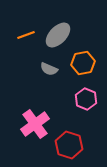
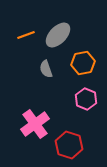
gray semicircle: moved 3 px left; rotated 48 degrees clockwise
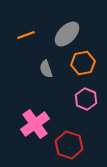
gray ellipse: moved 9 px right, 1 px up
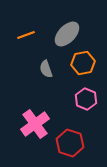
red hexagon: moved 1 px right, 2 px up
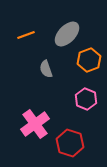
orange hexagon: moved 6 px right, 3 px up; rotated 10 degrees counterclockwise
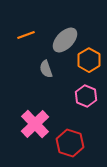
gray ellipse: moved 2 px left, 6 px down
orange hexagon: rotated 10 degrees counterclockwise
pink hexagon: moved 3 px up
pink cross: rotated 8 degrees counterclockwise
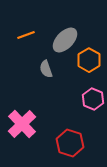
pink hexagon: moved 7 px right, 3 px down
pink cross: moved 13 px left
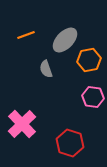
orange hexagon: rotated 20 degrees clockwise
pink hexagon: moved 2 px up; rotated 15 degrees counterclockwise
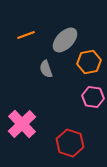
orange hexagon: moved 2 px down
